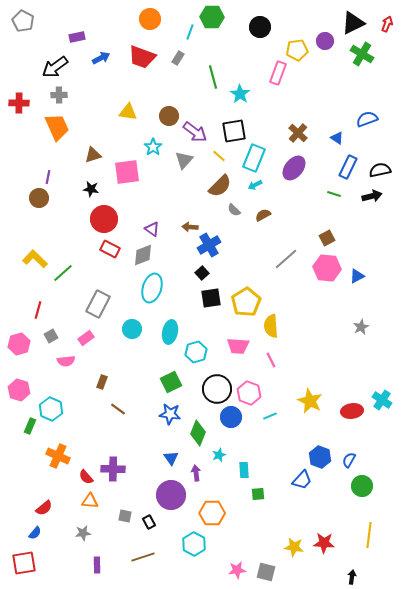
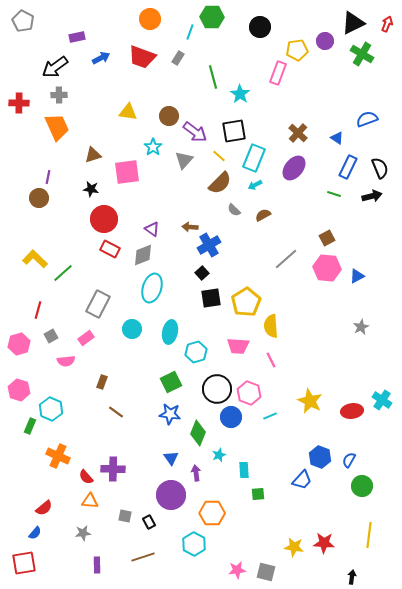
black semicircle at (380, 170): moved 2 px up; rotated 80 degrees clockwise
brown semicircle at (220, 186): moved 3 px up
brown line at (118, 409): moved 2 px left, 3 px down
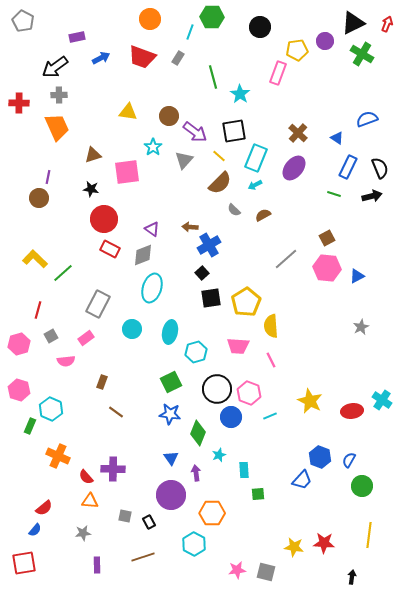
cyan rectangle at (254, 158): moved 2 px right
blue semicircle at (35, 533): moved 3 px up
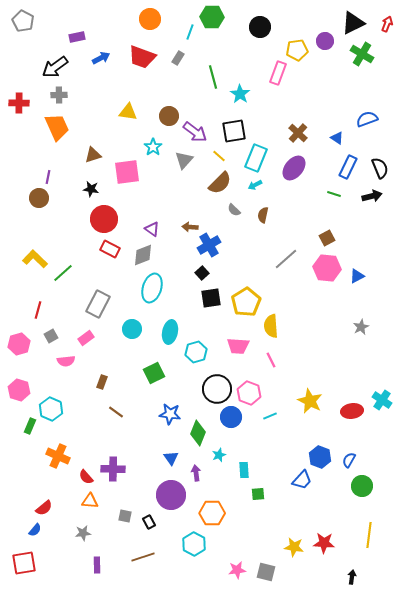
brown semicircle at (263, 215): rotated 49 degrees counterclockwise
green square at (171, 382): moved 17 px left, 9 px up
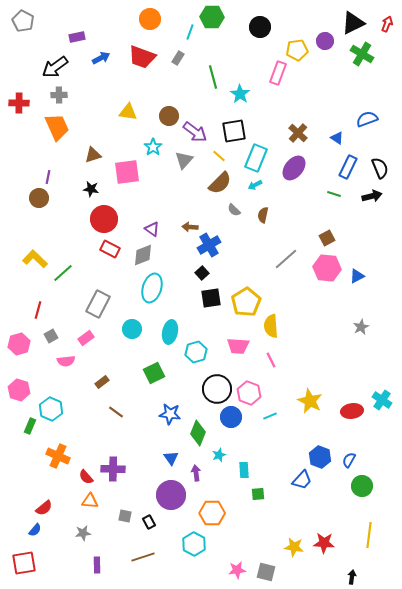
brown rectangle at (102, 382): rotated 32 degrees clockwise
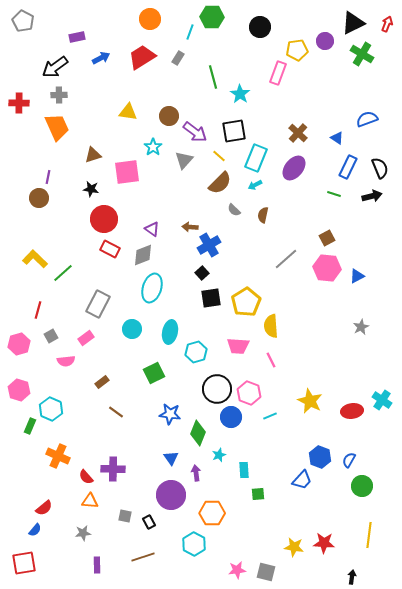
red trapezoid at (142, 57): rotated 128 degrees clockwise
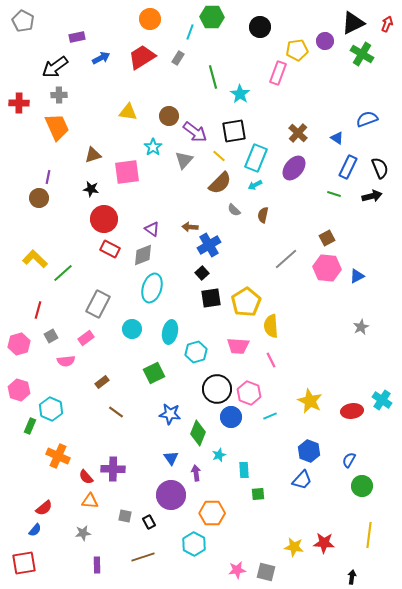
blue hexagon at (320, 457): moved 11 px left, 6 px up
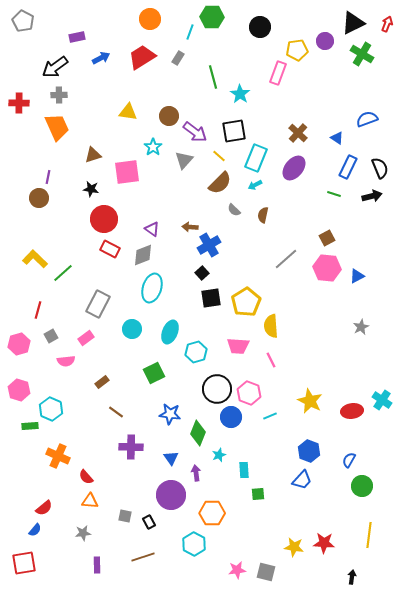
cyan ellipse at (170, 332): rotated 10 degrees clockwise
green rectangle at (30, 426): rotated 63 degrees clockwise
purple cross at (113, 469): moved 18 px right, 22 px up
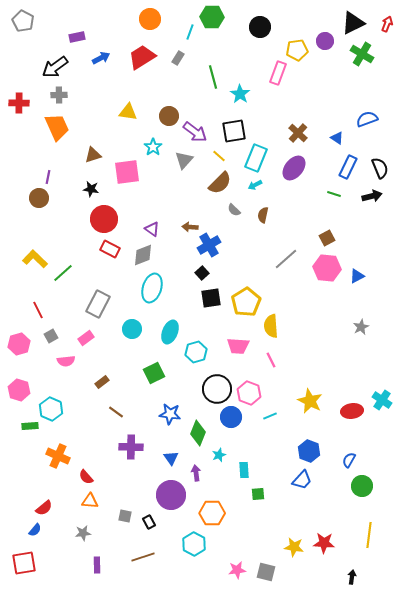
red line at (38, 310): rotated 42 degrees counterclockwise
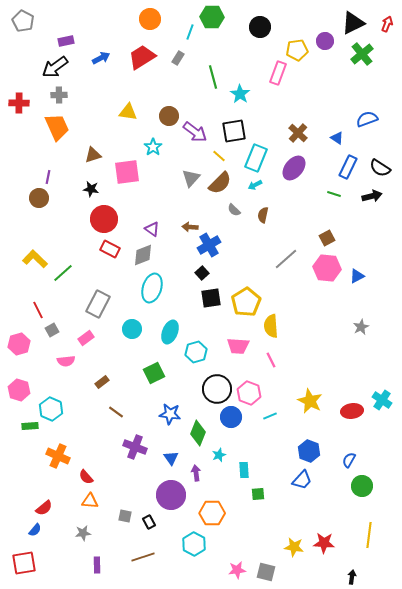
purple rectangle at (77, 37): moved 11 px left, 4 px down
green cross at (362, 54): rotated 20 degrees clockwise
gray triangle at (184, 160): moved 7 px right, 18 px down
black semicircle at (380, 168): rotated 145 degrees clockwise
gray square at (51, 336): moved 1 px right, 6 px up
purple cross at (131, 447): moved 4 px right; rotated 20 degrees clockwise
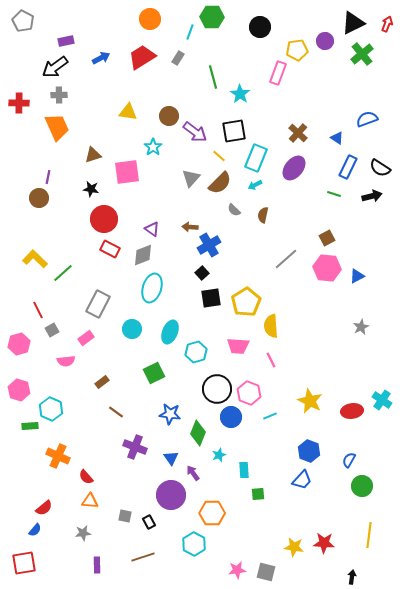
purple arrow at (196, 473): moved 3 px left; rotated 28 degrees counterclockwise
